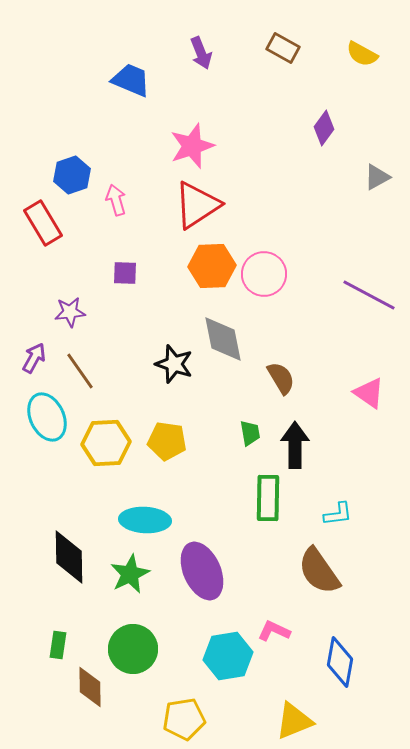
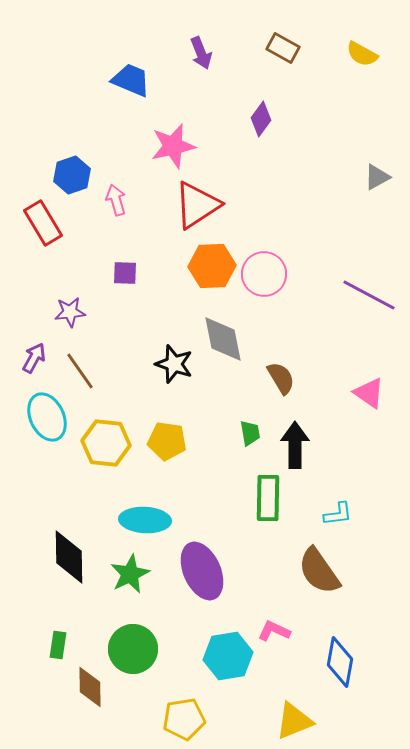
purple diamond at (324, 128): moved 63 px left, 9 px up
pink star at (192, 146): moved 19 px left; rotated 6 degrees clockwise
yellow hexagon at (106, 443): rotated 9 degrees clockwise
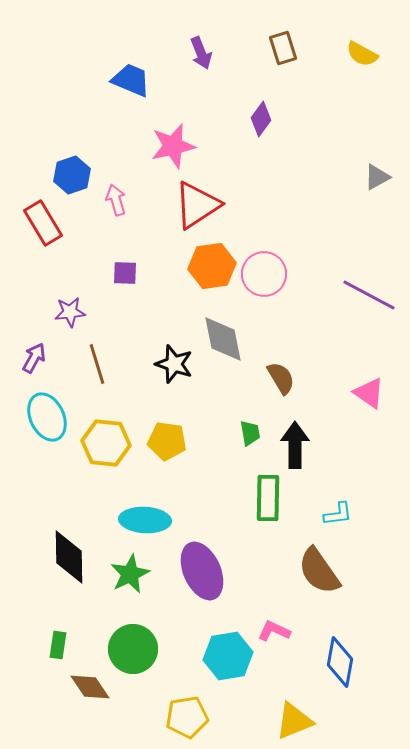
brown rectangle at (283, 48): rotated 44 degrees clockwise
orange hexagon at (212, 266): rotated 6 degrees counterclockwise
brown line at (80, 371): moved 17 px right, 7 px up; rotated 18 degrees clockwise
brown diamond at (90, 687): rotated 33 degrees counterclockwise
yellow pentagon at (184, 719): moved 3 px right, 2 px up
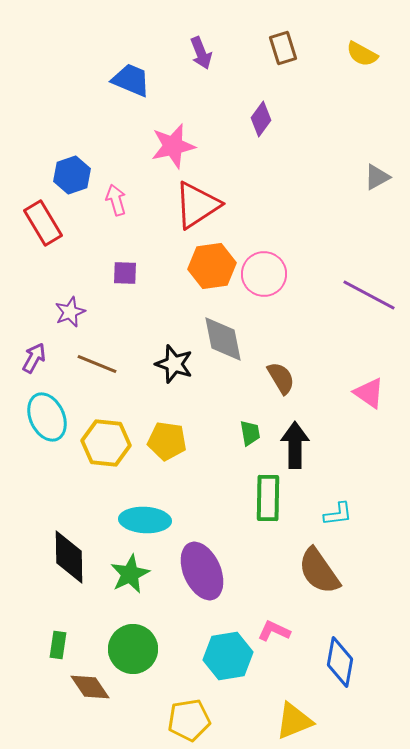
purple star at (70, 312): rotated 16 degrees counterclockwise
brown line at (97, 364): rotated 51 degrees counterclockwise
yellow pentagon at (187, 717): moved 2 px right, 3 px down
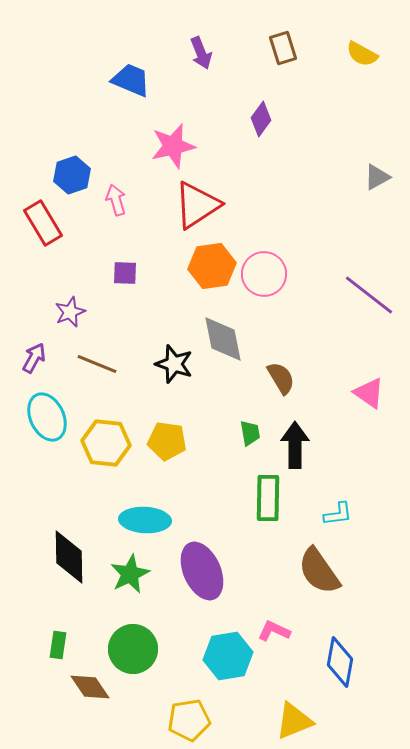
purple line at (369, 295): rotated 10 degrees clockwise
